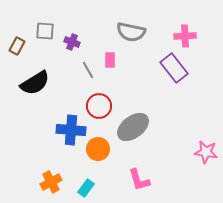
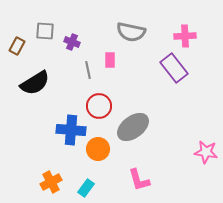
gray line: rotated 18 degrees clockwise
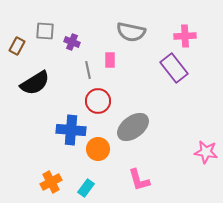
red circle: moved 1 px left, 5 px up
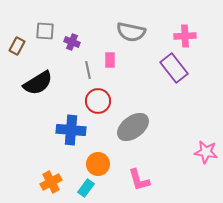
black semicircle: moved 3 px right
orange circle: moved 15 px down
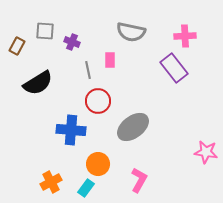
pink L-shape: rotated 135 degrees counterclockwise
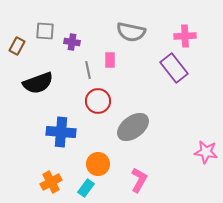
purple cross: rotated 14 degrees counterclockwise
black semicircle: rotated 12 degrees clockwise
blue cross: moved 10 px left, 2 px down
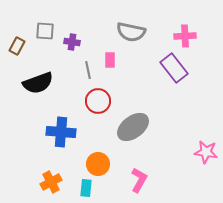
cyan rectangle: rotated 30 degrees counterclockwise
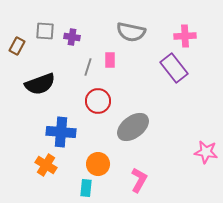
purple cross: moved 5 px up
gray line: moved 3 px up; rotated 30 degrees clockwise
black semicircle: moved 2 px right, 1 px down
orange cross: moved 5 px left, 17 px up; rotated 30 degrees counterclockwise
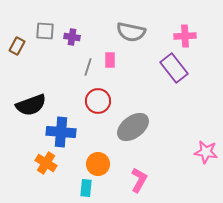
black semicircle: moved 9 px left, 21 px down
orange cross: moved 2 px up
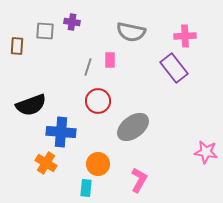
purple cross: moved 15 px up
brown rectangle: rotated 24 degrees counterclockwise
